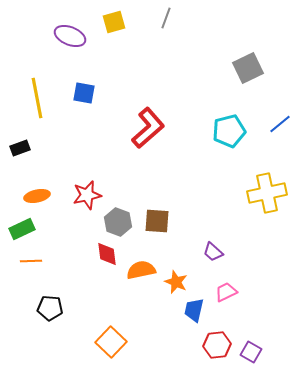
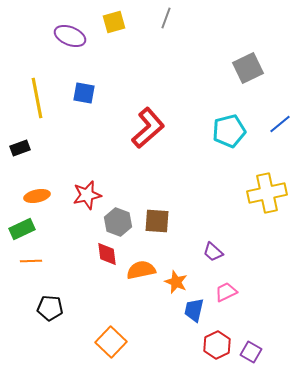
red hexagon: rotated 20 degrees counterclockwise
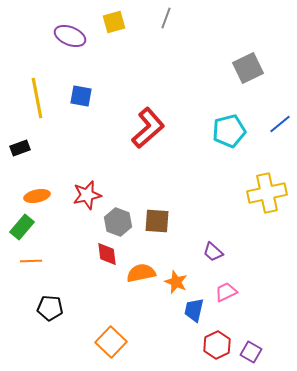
blue square: moved 3 px left, 3 px down
green rectangle: moved 2 px up; rotated 25 degrees counterclockwise
orange semicircle: moved 3 px down
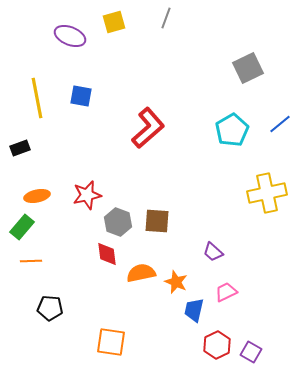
cyan pentagon: moved 3 px right, 1 px up; rotated 16 degrees counterclockwise
orange square: rotated 36 degrees counterclockwise
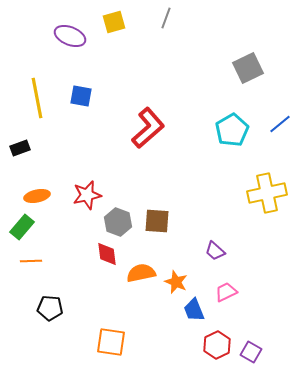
purple trapezoid: moved 2 px right, 1 px up
blue trapezoid: rotated 35 degrees counterclockwise
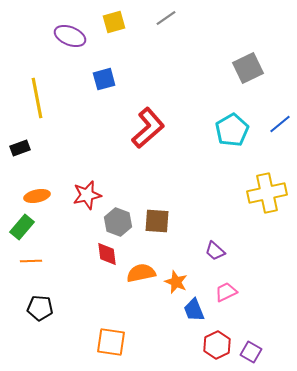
gray line: rotated 35 degrees clockwise
blue square: moved 23 px right, 17 px up; rotated 25 degrees counterclockwise
black pentagon: moved 10 px left
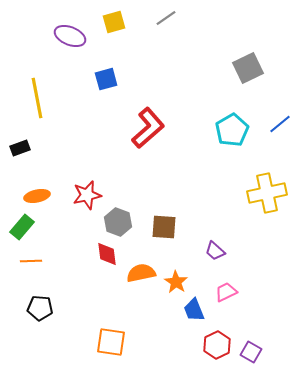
blue square: moved 2 px right
brown square: moved 7 px right, 6 px down
orange star: rotated 10 degrees clockwise
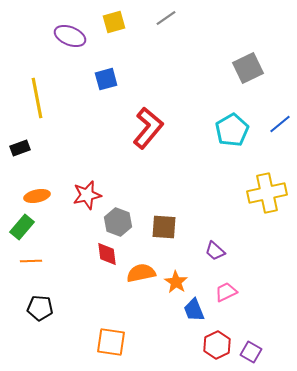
red L-shape: rotated 9 degrees counterclockwise
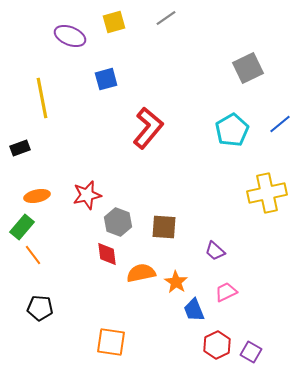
yellow line: moved 5 px right
orange line: moved 2 px right, 6 px up; rotated 55 degrees clockwise
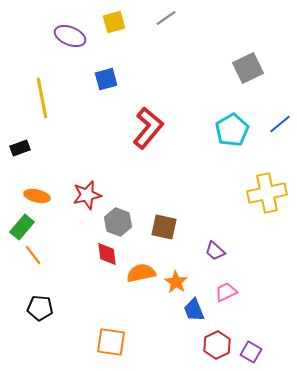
orange ellipse: rotated 25 degrees clockwise
brown square: rotated 8 degrees clockwise
